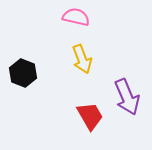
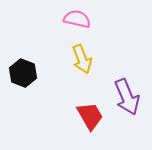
pink semicircle: moved 1 px right, 2 px down
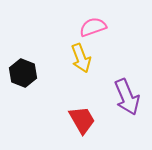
pink semicircle: moved 16 px right, 8 px down; rotated 32 degrees counterclockwise
yellow arrow: moved 1 px left, 1 px up
red trapezoid: moved 8 px left, 4 px down
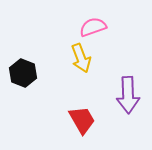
purple arrow: moved 1 px right, 2 px up; rotated 21 degrees clockwise
